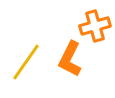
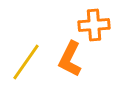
orange cross: moved 1 px left, 1 px up; rotated 12 degrees clockwise
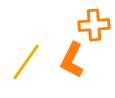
orange L-shape: moved 2 px right, 1 px down
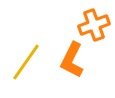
orange cross: rotated 16 degrees counterclockwise
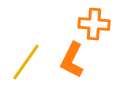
orange cross: moved 1 px up; rotated 24 degrees clockwise
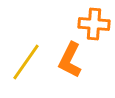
orange L-shape: moved 2 px left
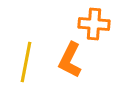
yellow line: rotated 24 degrees counterclockwise
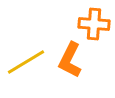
yellow line: rotated 48 degrees clockwise
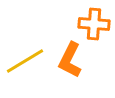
yellow line: moved 1 px left, 1 px up
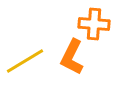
orange L-shape: moved 2 px right, 3 px up
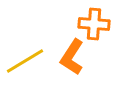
orange L-shape: rotated 6 degrees clockwise
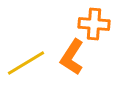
yellow line: moved 1 px right, 2 px down
